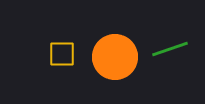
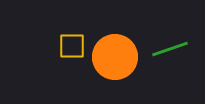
yellow square: moved 10 px right, 8 px up
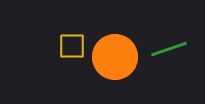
green line: moved 1 px left
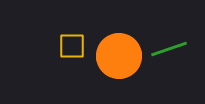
orange circle: moved 4 px right, 1 px up
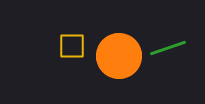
green line: moved 1 px left, 1 px up
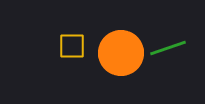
orange circle: moved 2 px right, 3 px up
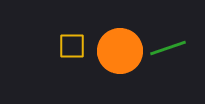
orange circle: moved 1 px left, 2 px up
